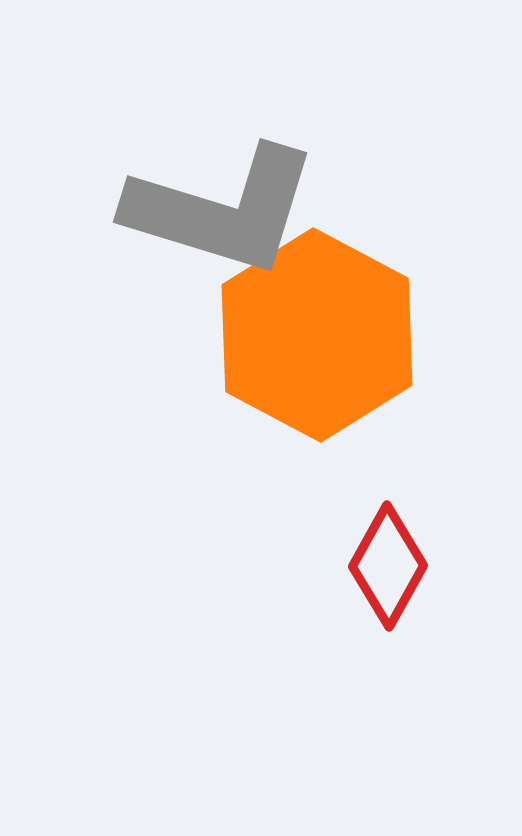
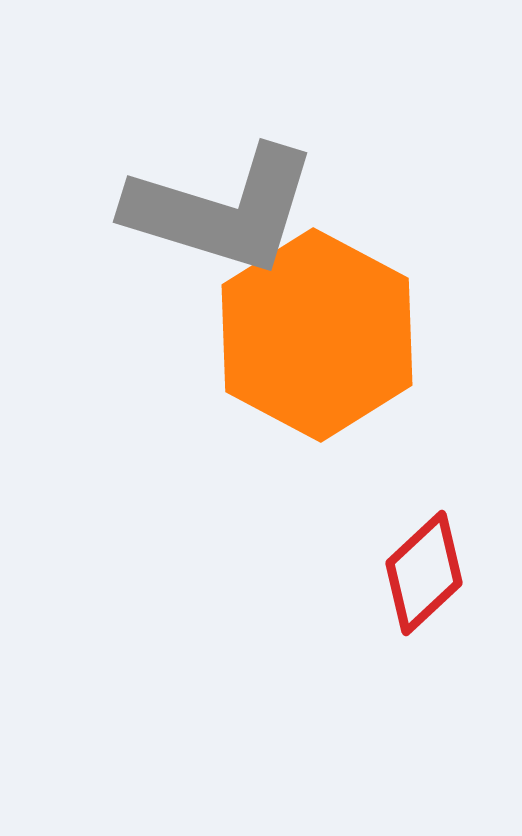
red diamond: moved 36 px right, 7 px down; rotated 18 degrees clockwise
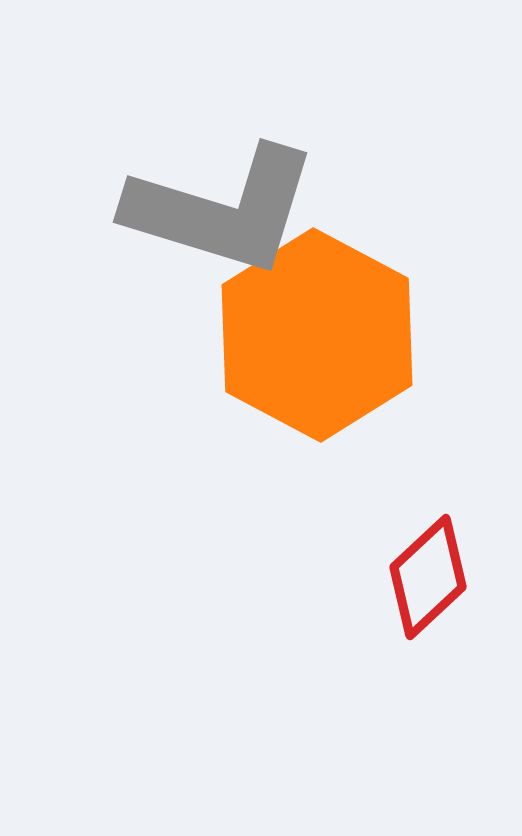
red diamond: moved 4 px right, 4 px down
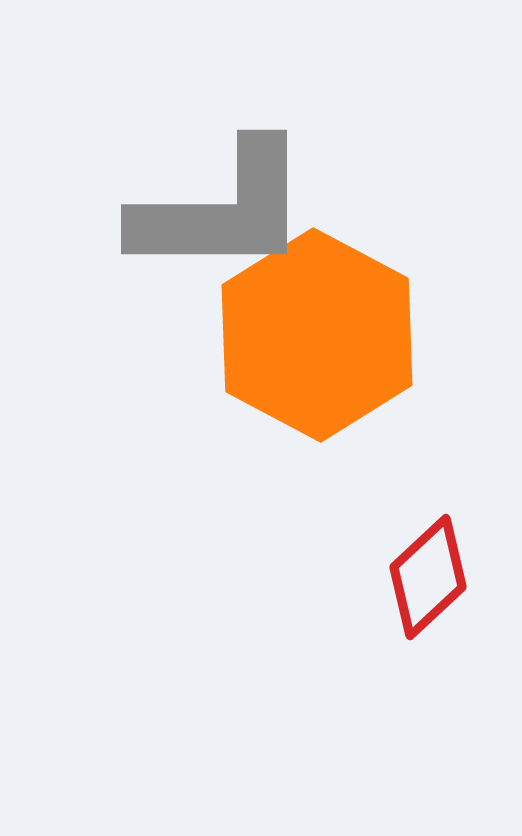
gray L-shape: rotated 17 degrees counterclockwise
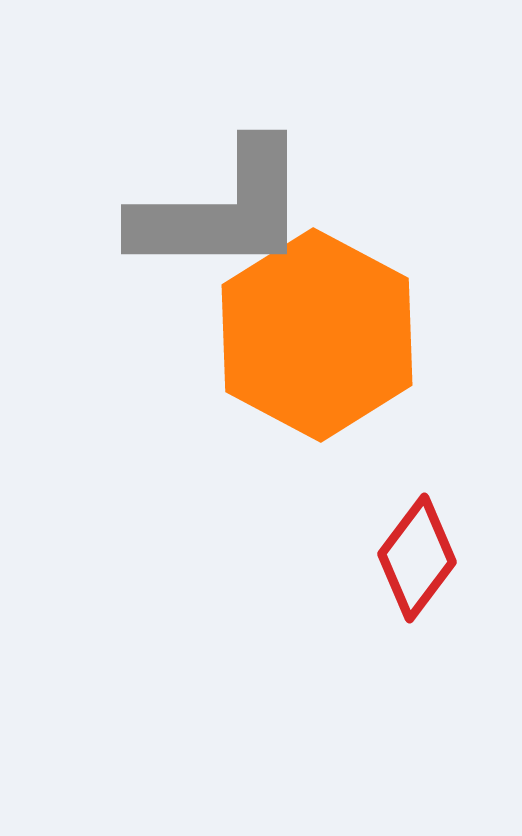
red diamond: moved 11 px left, 19 px up; rotated 10 degrees counterclockwise
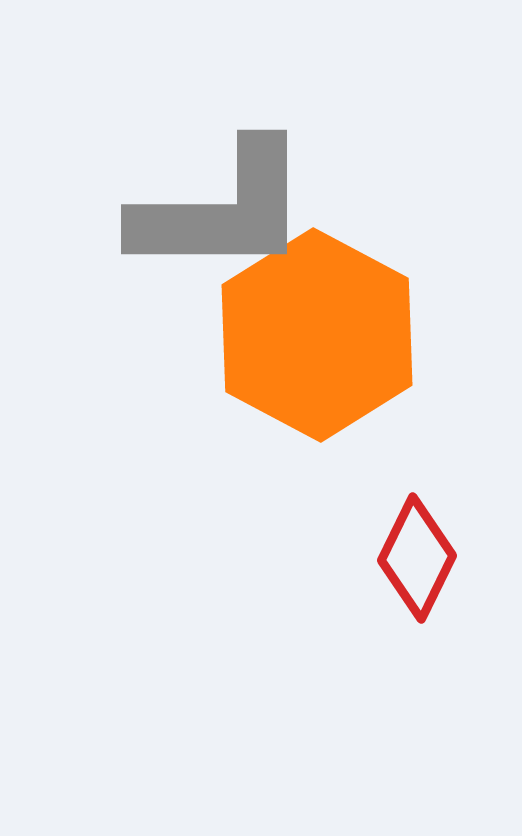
red diamond: rotated 11 degrees counterclockwise
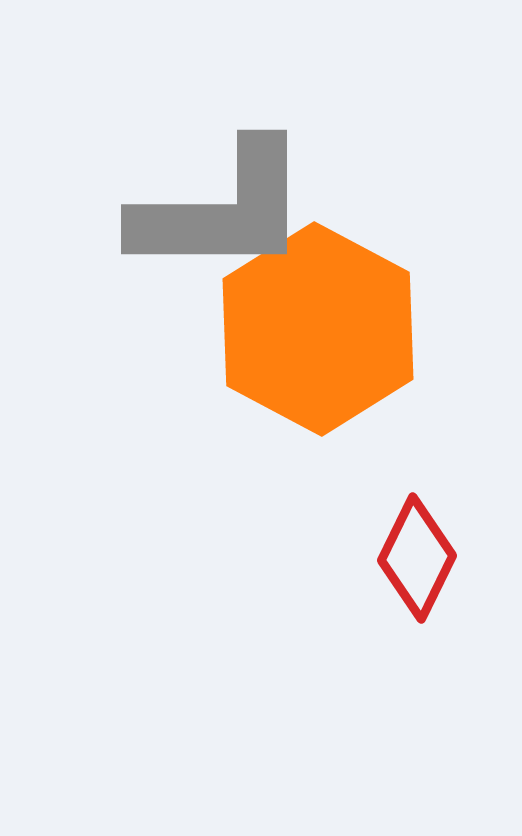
orange hexagon: moved 1 px right, 6 px up
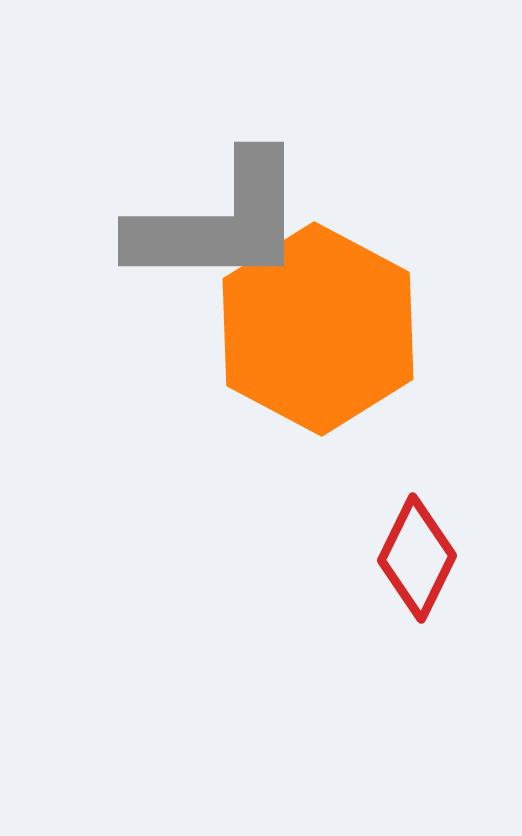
gray L-shape: moved 3 px left, 12 px down
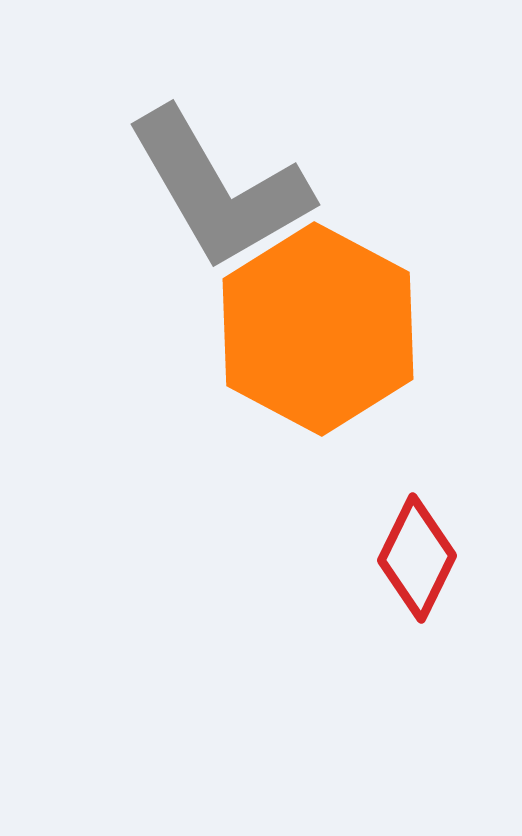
gray L-shape: moved 33 px up; rotated 60 degrees clockwise
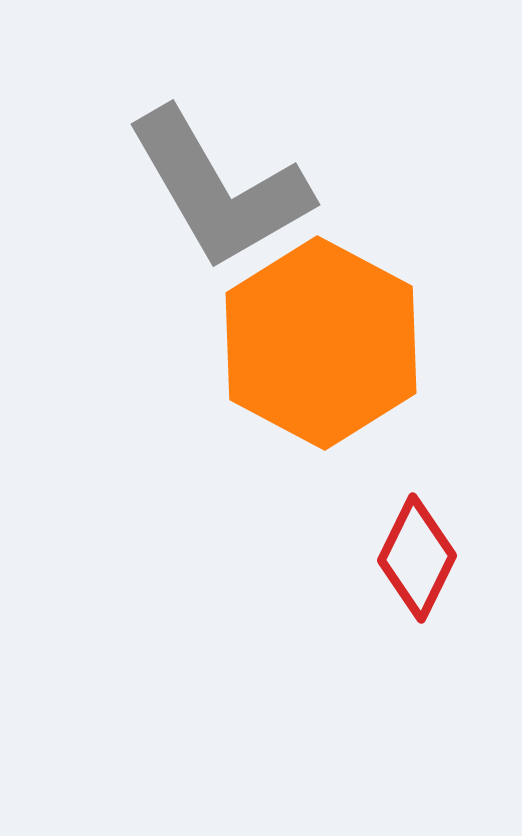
orange hexagon: moved 3 px right, 14 px down
